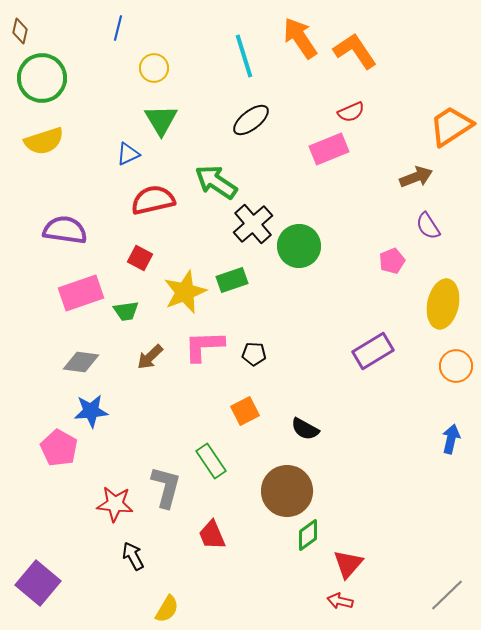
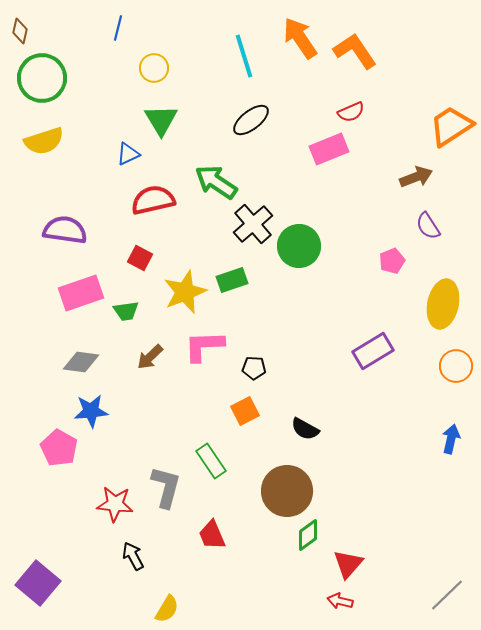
black pentagon at (254, 354): moved 14 px down
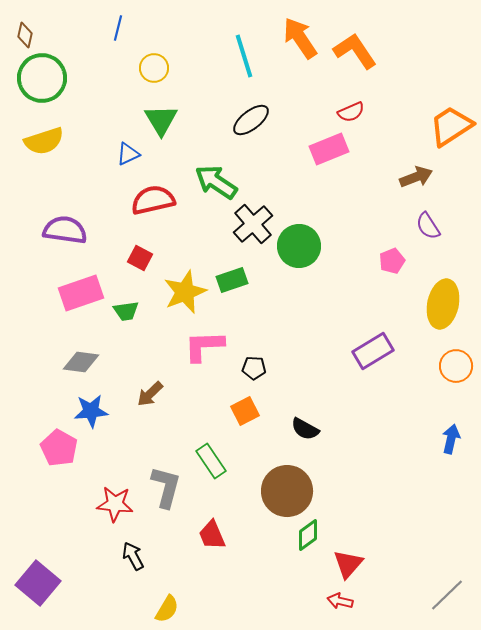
brown diamond at (20, 31): moved 5 px right, 4 px down
brown arrow at (150, 357): moved 37 px down
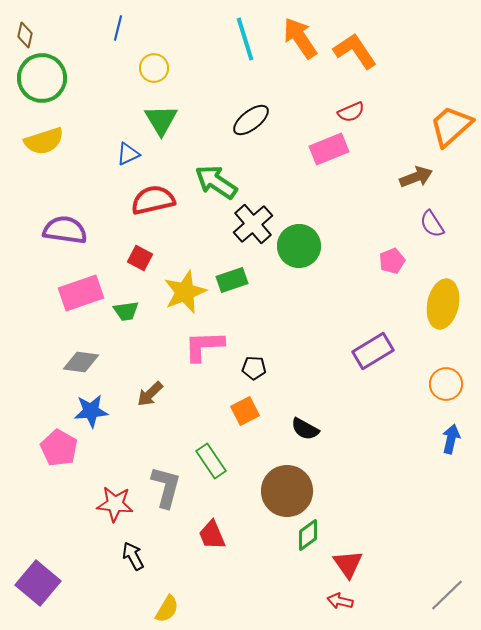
cyan line at (244, 56): moved 1 px right, 17 px up
orange trapezoid at (451, 126): rotated 9 degrees counterclockwise
purple semicircle at (428, 226): moved 4 px right, 2 px up
orange circle at (456, 366): moved 10 px left, 18 px down
red triangle at (348, 564): rotated 16 degrees counterclockwise
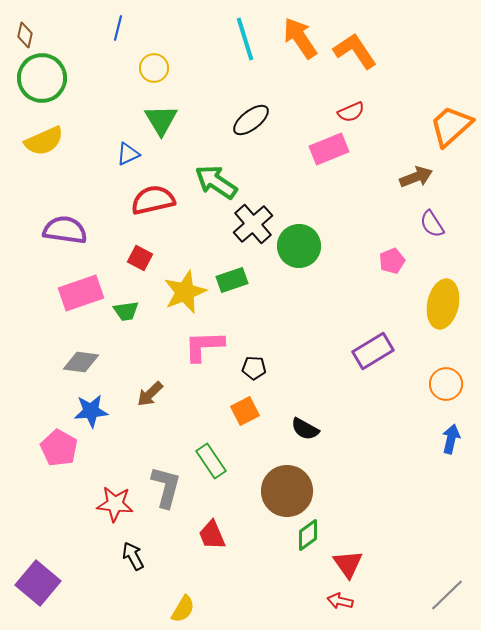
yellow semicircle at (44, 141): rotated 6 degrees counterclockwise
yellow semicircle at (167, 609): moved 16 px right
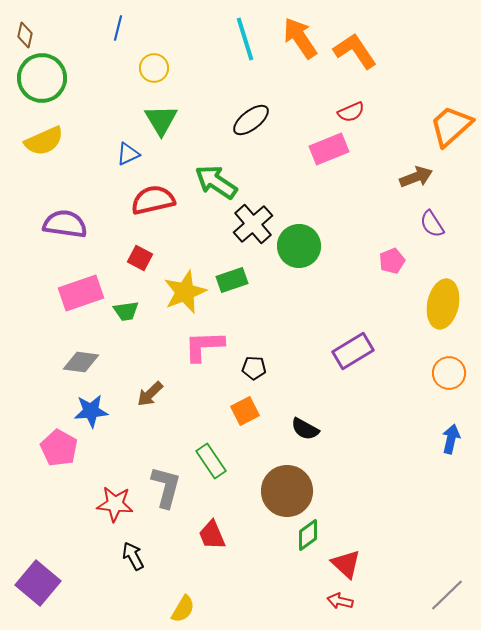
purple semicircle at (65, 230): moved 6 px up
purple rectangle at (373, 351): moved 20 px left
orange circle at (446, 384): moved 3 px right, 11 px up
red triangle at (348, 564): moved 2 px left; rotated 12 degrees counterclockwise
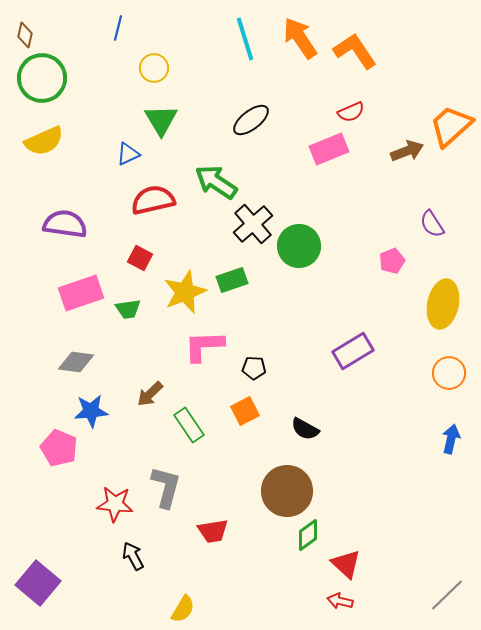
brown arrow at (416, 177): moved 9 px left, 26 px up
green trapezoid at (126, 311): moved 2 px right, 2 px up
gray diamond at (81, 362): moved 5 px left
pink pentagon at (59, 448): rotated 6 degrees counterclockwise
green rectangle at (211, 461): moved 22 px left, 36 px up
red trapezoid at (212, 535): moved 1 px right, 4 px up; rotated 76 degrees counterclockwise
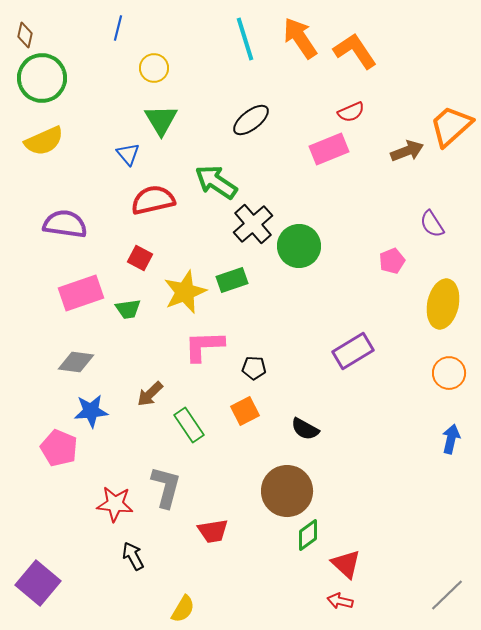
blue triangle at (128, 154): rotated 45 degrees counterclockwise
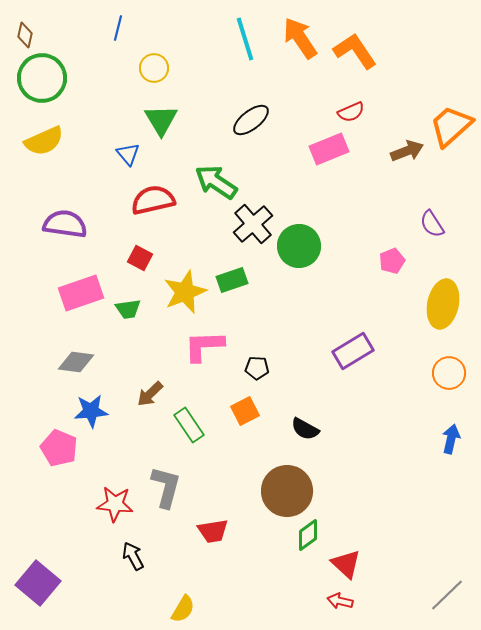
black pentagon at (254, 368): moved 3 px right
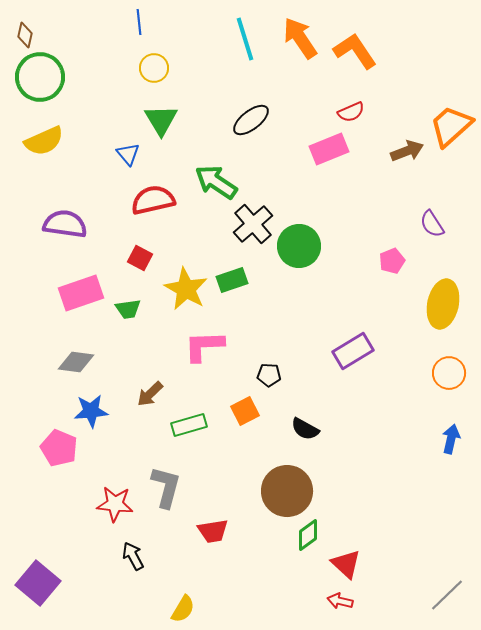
blue line at (118, 28): moved 21 px right, 6 px up; rotated 20 degrees counterclockwise
green circle at (42, 78): moved 2 px left, 1 px up
yellow star at (185, 292): moved 1 px right, 3 px up; rotated 21 degrees counterclockwise
black pentagon at (257, 368): moved 12 px right, 7 px down
green rectangle at (189, 425): rotated 72 degrees counterclockwise
